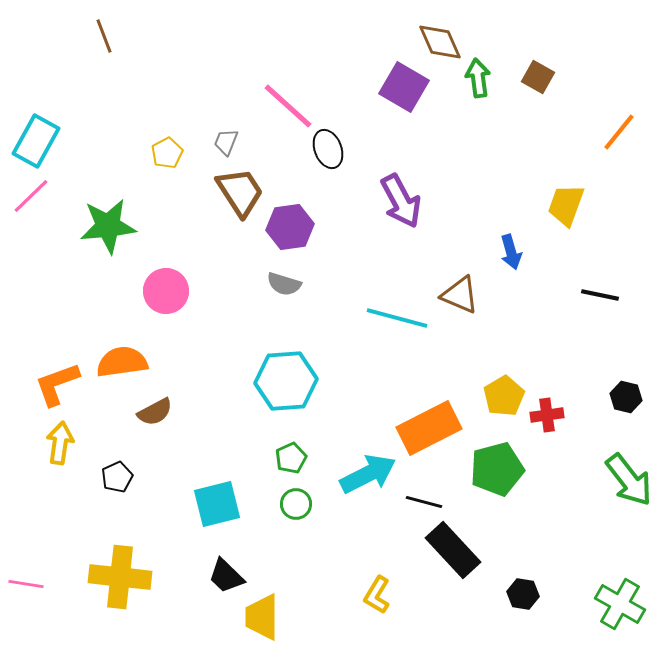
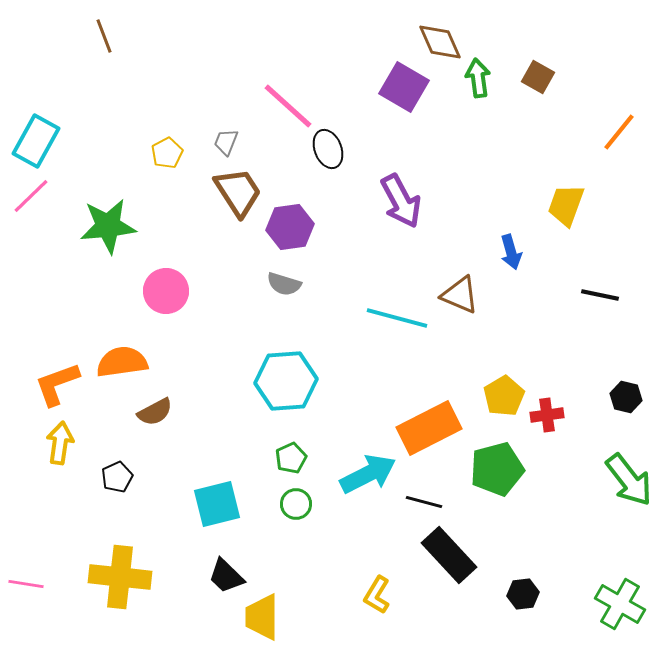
brown trapezoid at (240, 192): moved 2 px left
black rectangle at (453, 550): moved 4 px left, 5 px down
black hexagon at (523, 594): rotated 16 degrees counterclockwise
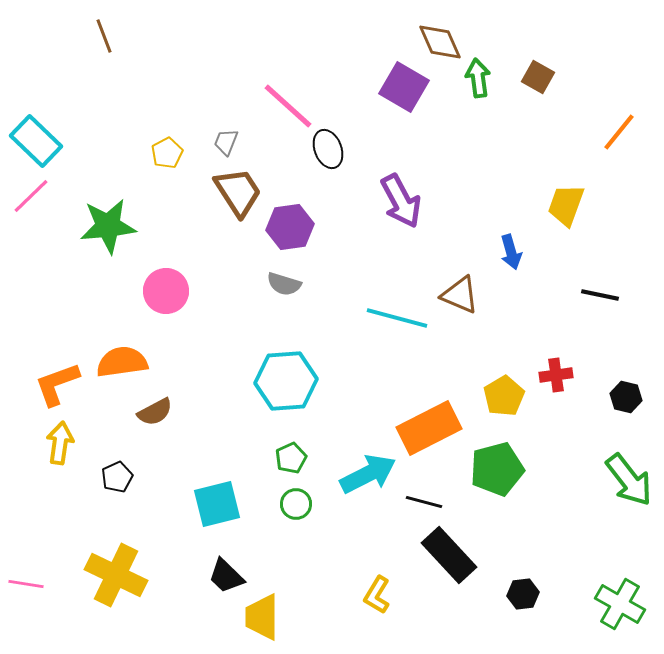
cyan rectangle at (36, 141): rotated 75 degrees counterclockwise
red cross at (547, 415): moved 9 px right, 40 px up
yellow cross at (120, 577): moved 4 px left, 2 px up; rotated 20 degrees clockwise
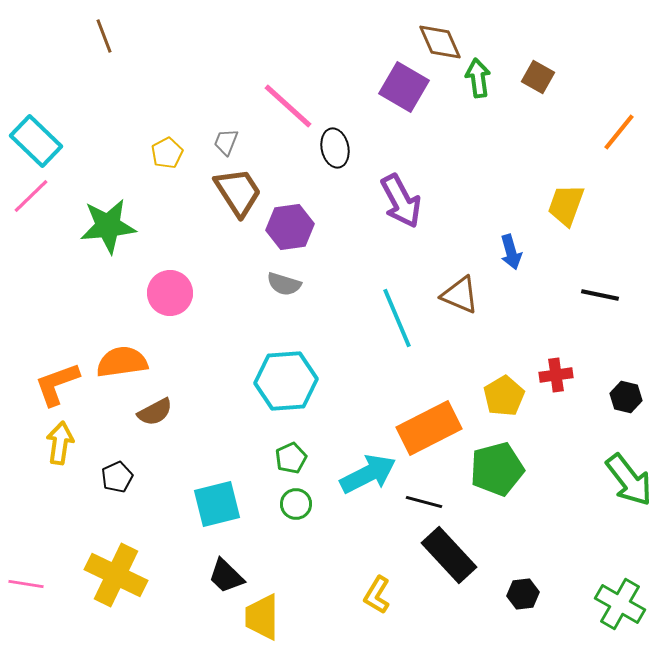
black ellipse at (328, 149): moved 7 px right, 1 px up; rotated 9 degrees clockwise
pink circle at (166, 291): moved 4 px right, 2 px down
cyan line at (397, 318): rotated 52 degrees clockwise
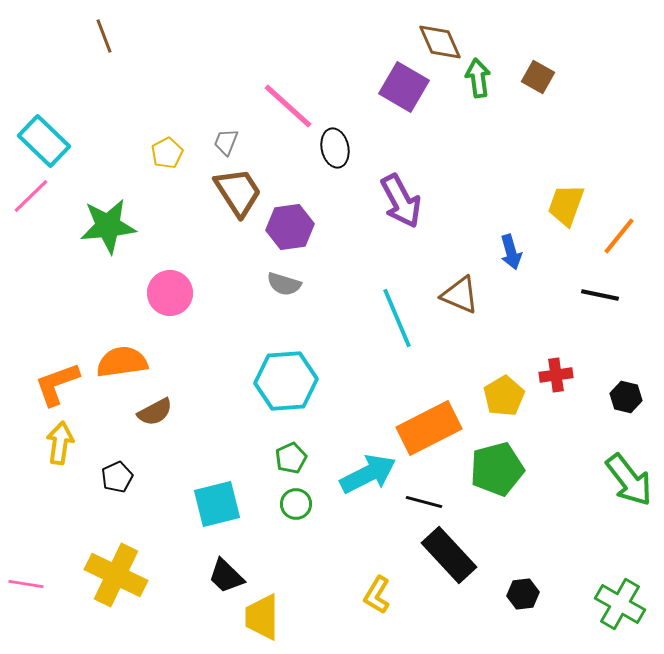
orange line at (619, 132): moved 104 px down
cyan rectangle at (36, 141): moved 8 px right
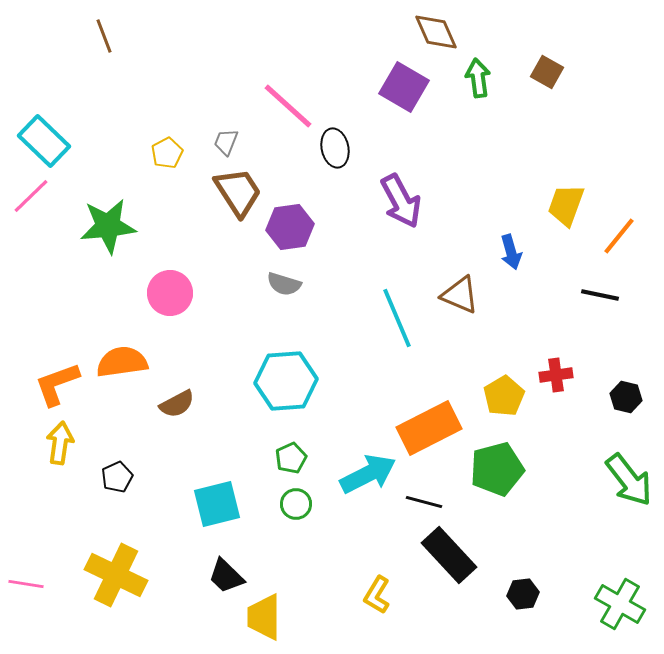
brown diamond at (440, 42): moved 4 px left, 10 px up
brown square at (538, 77): moved 9 px right, 5 px up
brown semicircle at (155, 412): moved 22 px right, 8 px up
yellow trapezoid at (262, 617): moved 2 px right
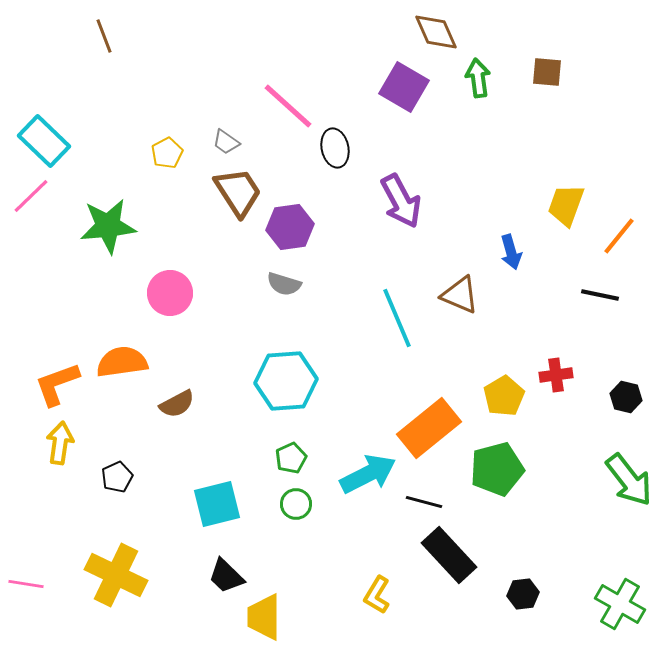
brown square at (547, 72): rotated 24 degrees counterclockwise
gray trapezoid at (226, 142): rotated 76 degrees counterclockwise
orange rectangle at (429, 428): rotated 12 degrees counterclockwise
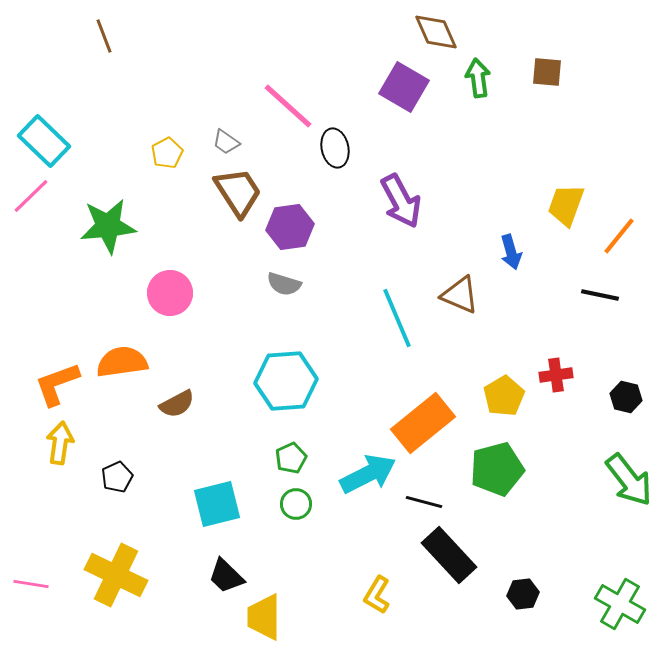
orange rectangle at (429, 428): moved 6 px left, 5 px up
pink line at (26, 584): moved 5 px right
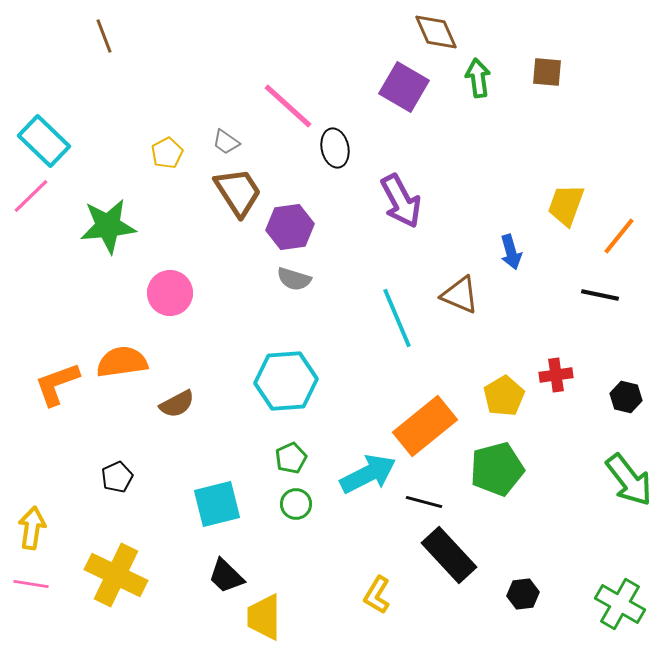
gray semicircle at (284, 284): moved 10 px right, 5 px up
orange rectangle at (423, 423): moved 2 px right, 3 px down
yellow arrow at (60, 443): moved 28 px left, 85 px down
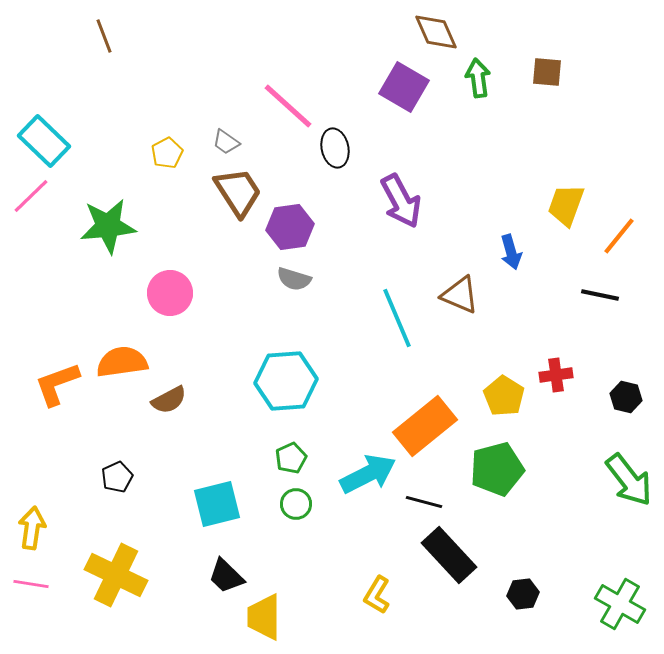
yellow pentagon at (504, 396): rotated 9 degrees counterclockwise
brown semicircle at (177, 404): moved 8 px left, 4 px up
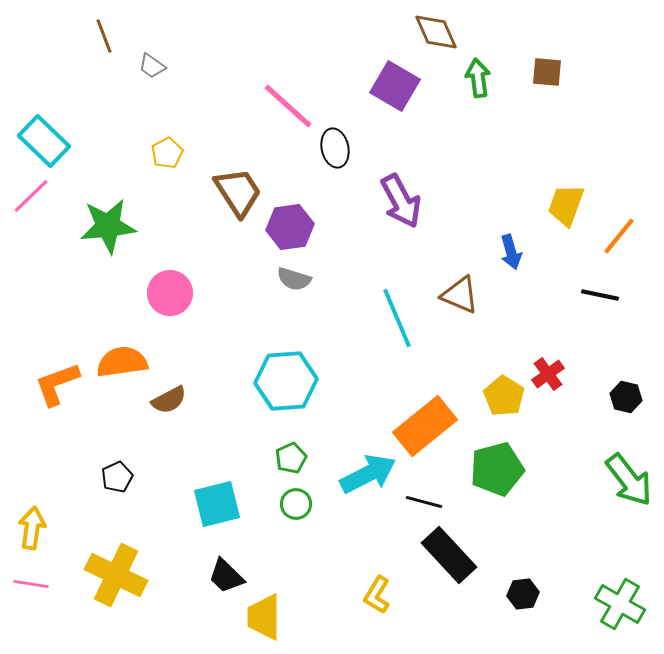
purple square at (404, 87): moved 9 px left, 1 px up
gray trapezoid at (226, 142): moved 74 px left, 76 px up
red cross at (556, 375): moved 8 px left, 1 px up; rotated 28 degrees counterclockwise
